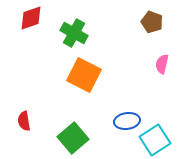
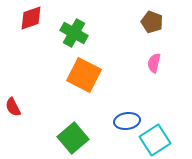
pink semicircle: moved 8 px left, 1 px up
red semicircle: moved 11 px left, 14 px up; rotated 18 degrees counterclockwise
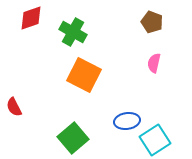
green cross: moved 1 px left, 1 px up
red semicircle: moved 1 px right
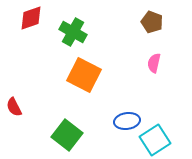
green square: moved 6 px left, 3 px up; rotated 12 degrees counterclockwise
